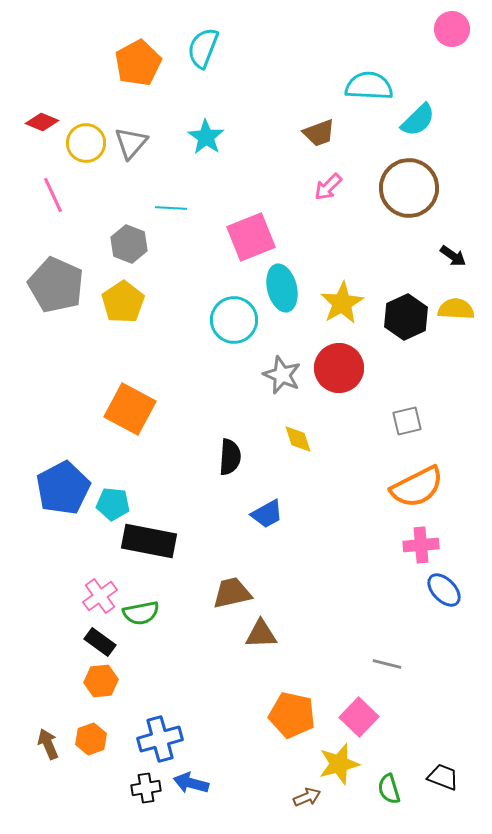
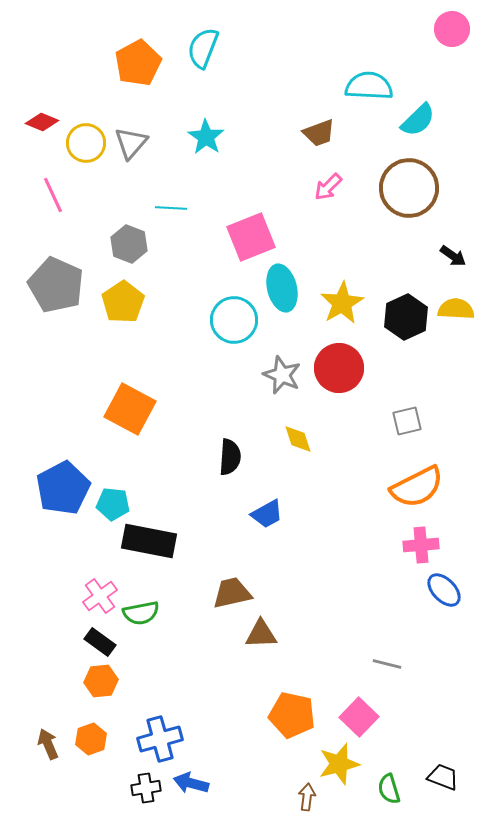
brown arrow at (307, 797): rotated 60 degrees counterclockwise
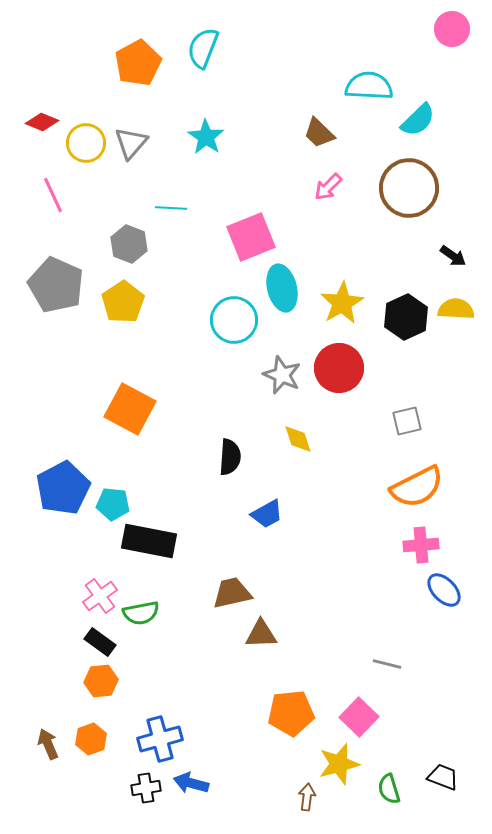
brown trapezoid at (319, 133): rotated 64 degrees clockwise
orange pentagon at (292, 715): moved 1 px left, 2 px up; rotated 18 degrees counterclockwise
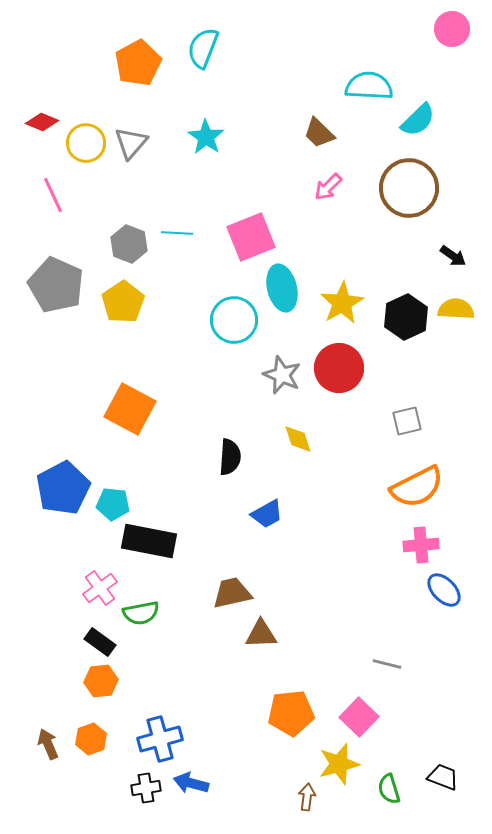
cyan line at (171, 208): moved 6 px right, 25 px down
pink cross at (100, 596): moved 8 px up
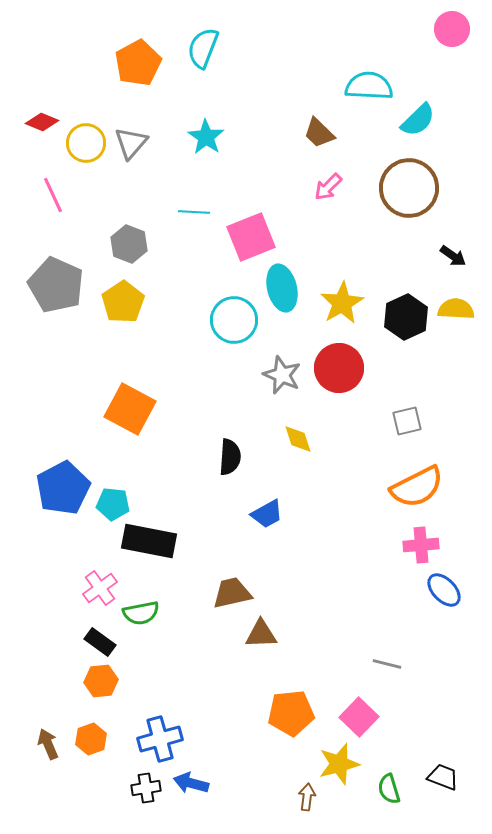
cyan line at (177, 233): moved 17 px right, 21 px up
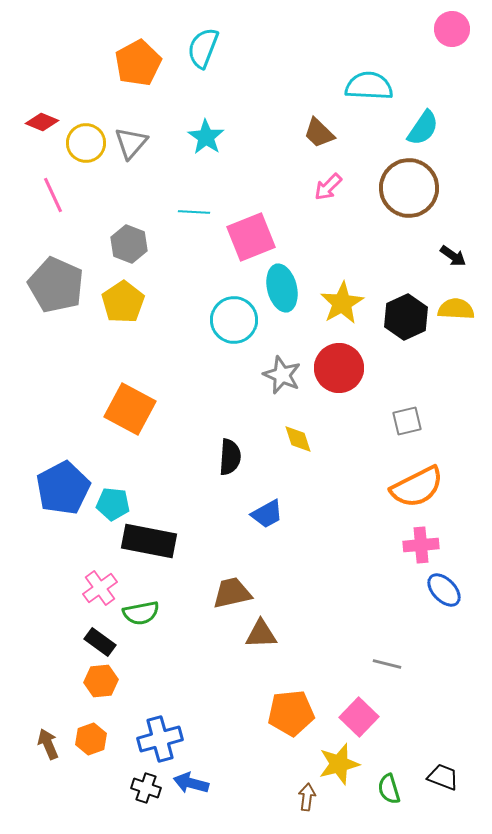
cyan semicircle at (418, 120): moved 5 px right, 8 px down; rotated 12 degrees counterclockwise
black cross at (146, 788): rotated 28 degrees clockwise
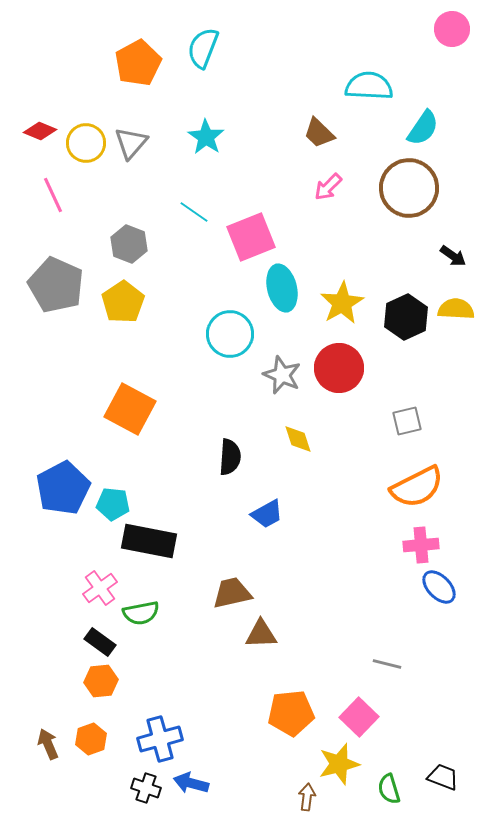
red diamond at (42, 122): moved 2 px left, 9 px down
cyan line at (194, 212): rotated 32 degrees clockwise
cyan circle at (234, 320): moved 4 px left, 14 px down
blue ellipse at (444, 590): moved 5 px left, 3 px up
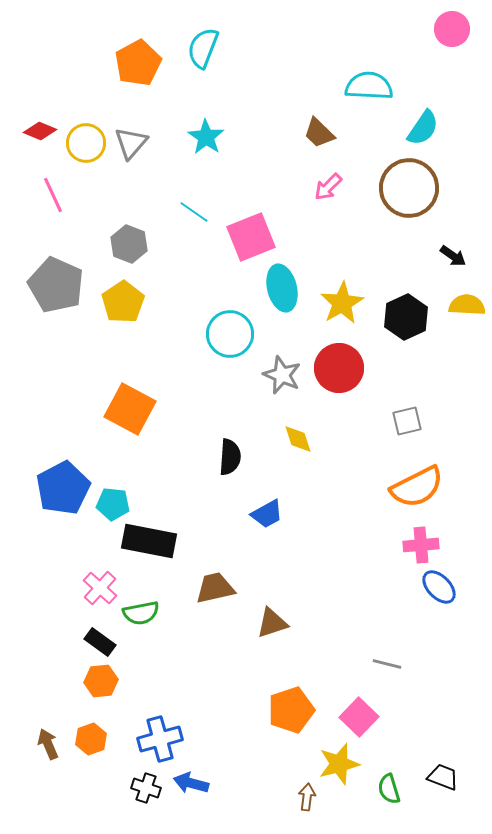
yellow semicircle at (456, 309): moved 11 px right, 4 px up
pink cross at (100, 588): rotated 12 degrees counterclockwise
brown trapezoid at (232, 593): moved 17 px left, 5 px up
brown triangle at (261, 634): moved 11 px right, 11 px up; rotated 16 degrees counterclockwise
orange pentagon at (291, 713): moved 3 px up; rotated 12 degrees counterclockwise
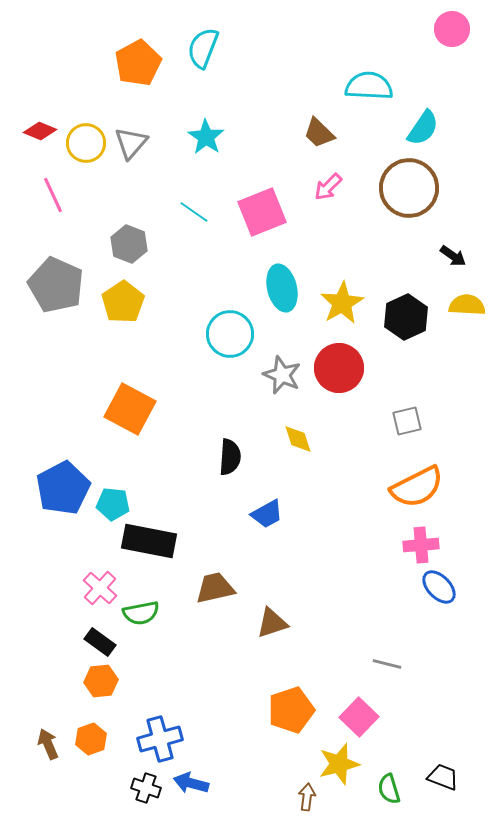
pink square at (251, 237): moved 11 px right, 25 px up
